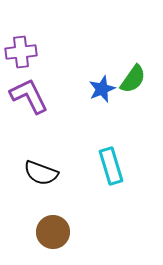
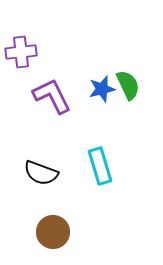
green semicircle: moved 5 px left, 6 px down; rotated 60 degrees counterclockwise
blue star: rotated 8 degrees clockwise
purple L-shape: moved 23 px right
cyan rectangle: moved 11 px left
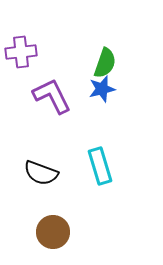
green semicircle: moved 23 px left, 22 px up; rotated 44 degrees clockwise
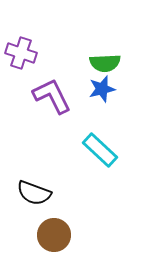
purple cross: moved 1 px down; rotated 24 degrees clockwise
green semicircle: rotated 68 degrees clockwise
cyan rectangle: moved 16 px up; rotated 30 degrees counterclockwise
black semicircle: moved 7 px left, 20 px down
brown circle: moved 1 px right, 3 px down
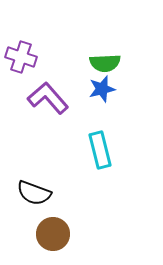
purple cross: moved 4 px down
purple L-shape: moved 4 px left, 2 px down; rotated 15 degrees counterclockwise
cyan rectangle: rotated 33 degrees clockwise
brown circle: moved 1 px left, 1 px up
